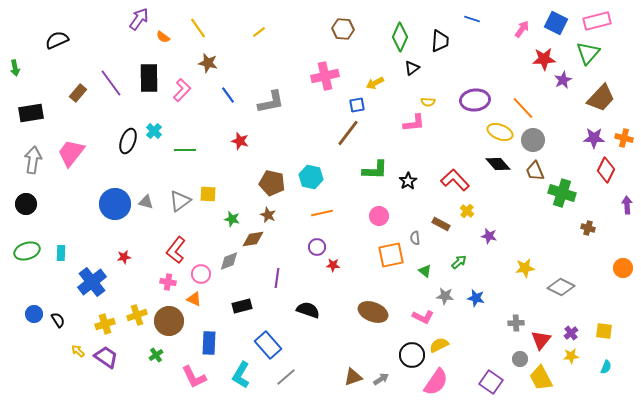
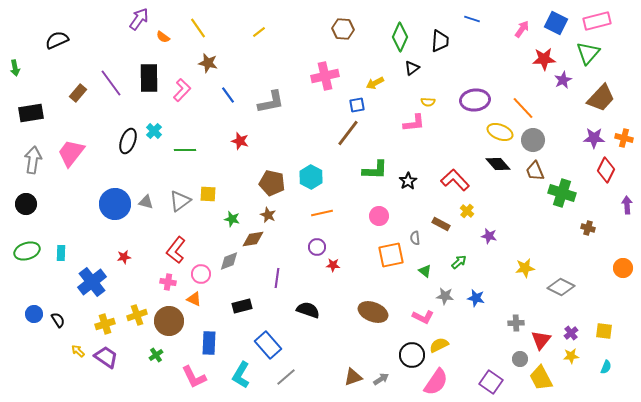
cyan hexagon at (311, 177): rotated 15 degrees clockwise
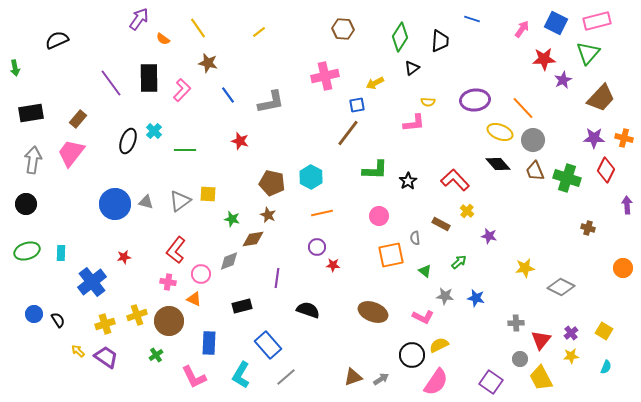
orange semicircle at (163, 37): moved 2 px down
green diamond at (400, 37): rotated 8 degrees clockwise
brown rectangle at (78, 93): moved 26 px down
green cross at (562, 193): moved 5 px right, 15 px up
yellow square at (604, 331): rotated 24 degrees clockwise
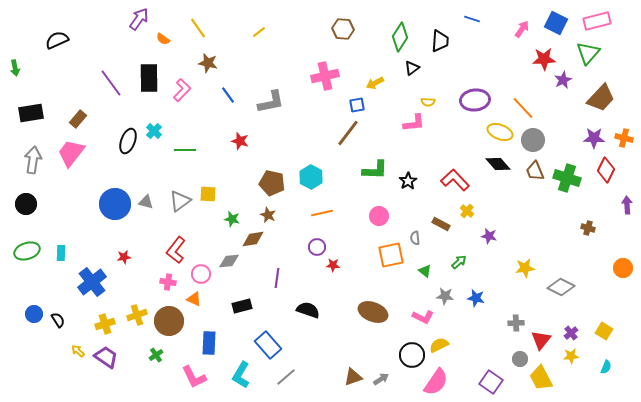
gray diamond at (229, 261): rotated 15 degrees clockwise
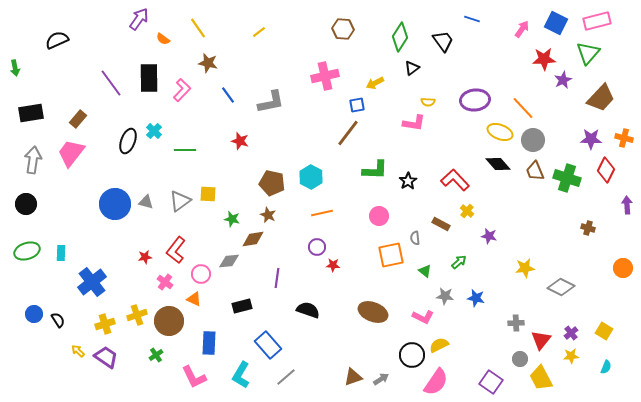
black trapezoid at (440, 41): moved 3 px right; rotated 40 degrees counterclockwise
pink L-shape at (414, 123): rotated 15 degrees clockwise
purple star at (594, 138): moved 3 px left, 1 px down
red star at (124, 257): moved 21 px right
pink cross at (168, 282): moved 3 px left; rotated 28 degrees clockwise
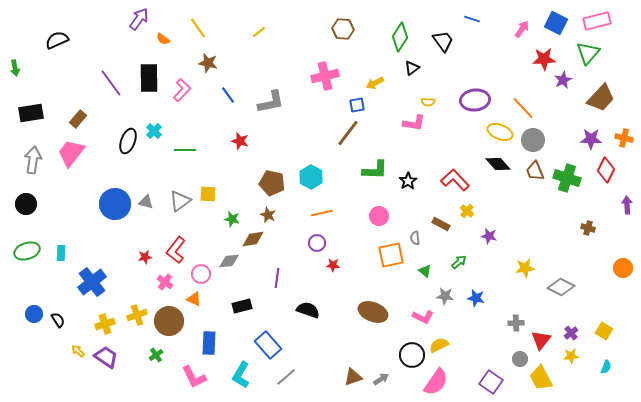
purple circle at (317, 247): moved 4 px up
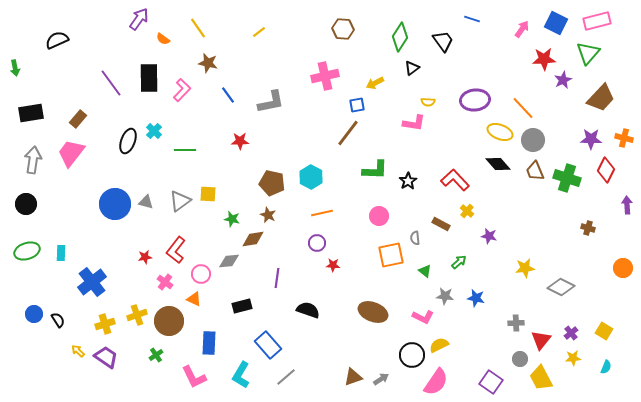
red star at (240, 141): rotated 18 degrees counterclockwise
yellow star at (571, 356): moved 2 px right, 2 px down
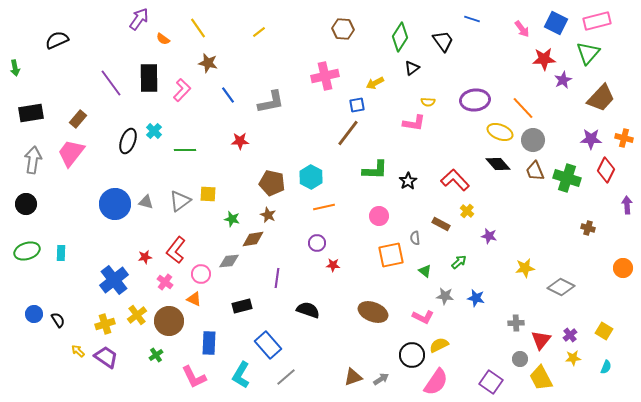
pink arrow at (522, 29): rotated 108 degrees clockwise
orange line at (322, 213): moved 2 px right, 6 px up
blue cross at (92, 282): moved 22 px right, 2 px up
yellow cross at (137, 315): rotated 18 degrees counterclockwise
purple cross at (571, 333): moved 1 px left, 2 px down
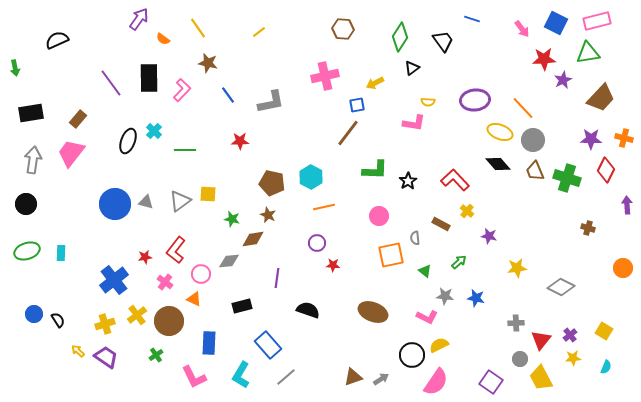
green triangle at (588, 53): rotated 40 degrees clockwise
yellow star at (525, 268): moved 8 px left
pink L-shape at (423, 317): moved 4 px right
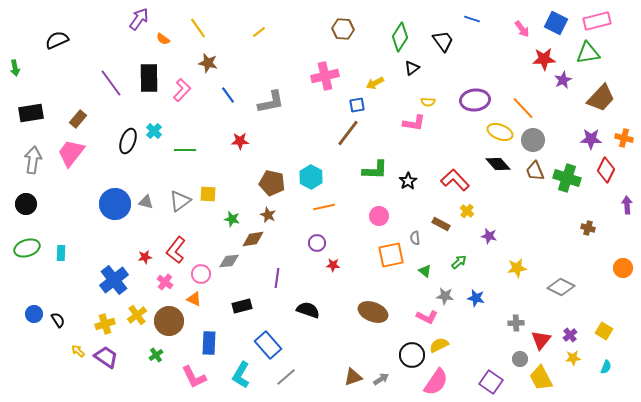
green ellipse at (27, 251): moved 3 px up
